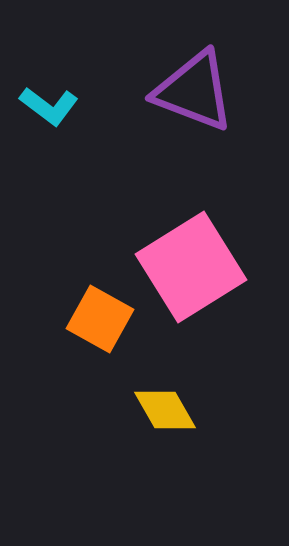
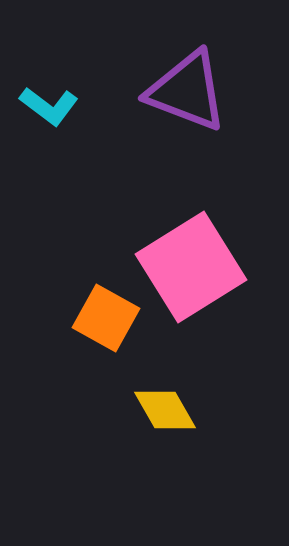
purple triangle: moved 7 px left
orange square: moved 6 px right, 1 px up
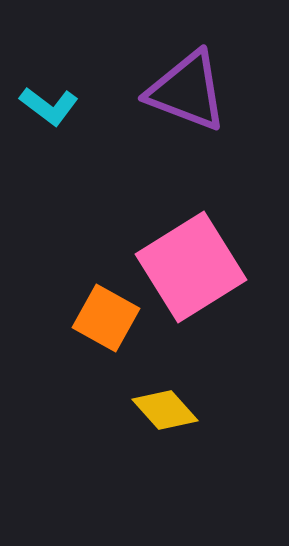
yellow diamond: rotated 12 degrees counterclockwise
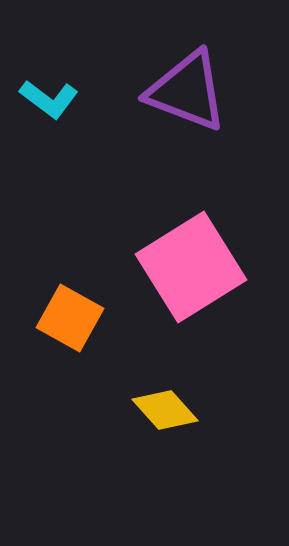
cyan L-shape: moved 7 px up
orange square: moved 36 px left
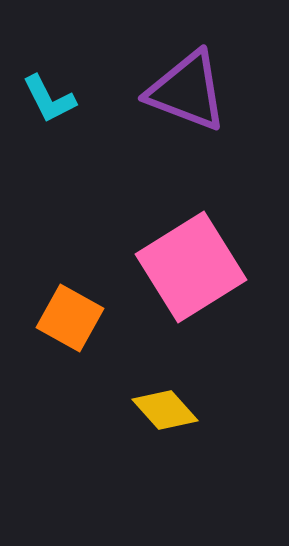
cyan L-shape: rotated 26 degrees clockwise
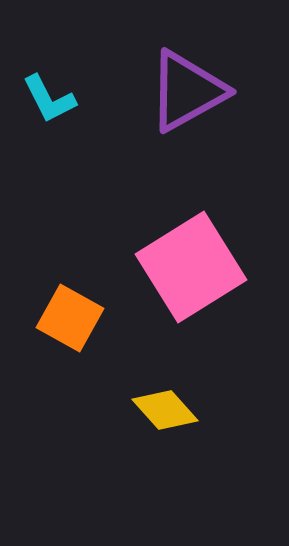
purple triangle: rotated 50 degrees counterclockwise
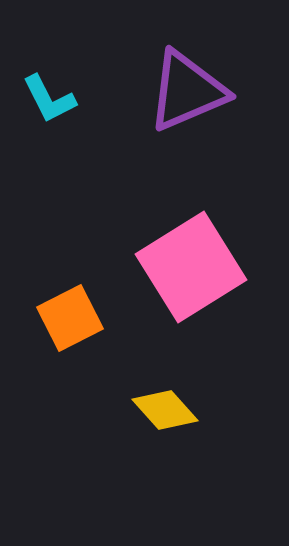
purple triangle: rotated 6 degrees clockwise
orange square: rotated 34 degrees clockwise
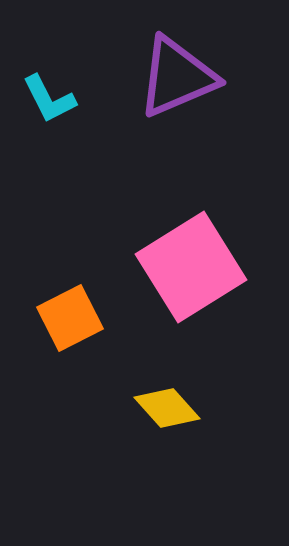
purple triangle: moved 10 px left, 14 px up
yellow diamond: moved 2 px right, 2 px up
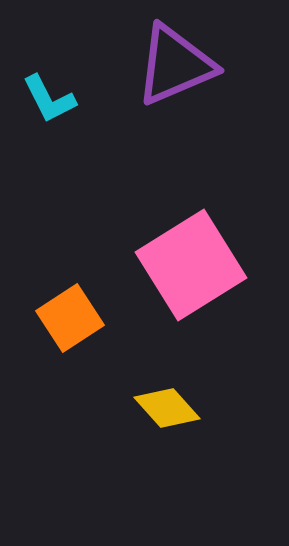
purple triangle: moved 2 px left, 12 px up
pink square: moved 2 px up
orange square: rotated 6 degrees counterclockwise
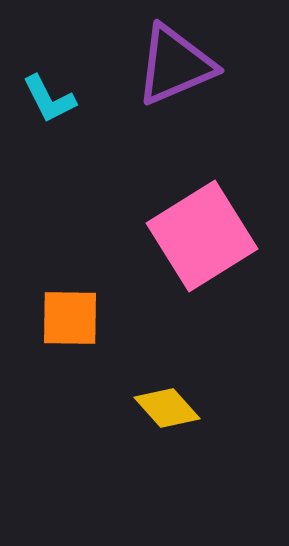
pink square: moved 11 px right, 29 px up
orange square: rotated 34 degrees clockwise
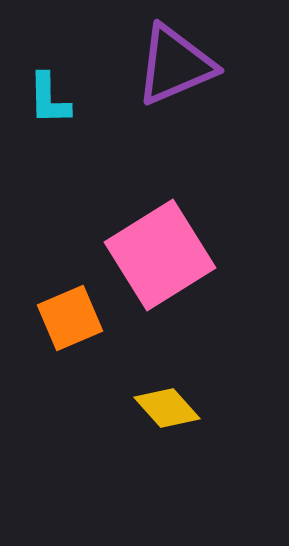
cyan L-shape: rotated 26 degrees clockwise
pink square: moved 42 px left, 19 px down
orange square: rotated 24 degrees counterclockwise
